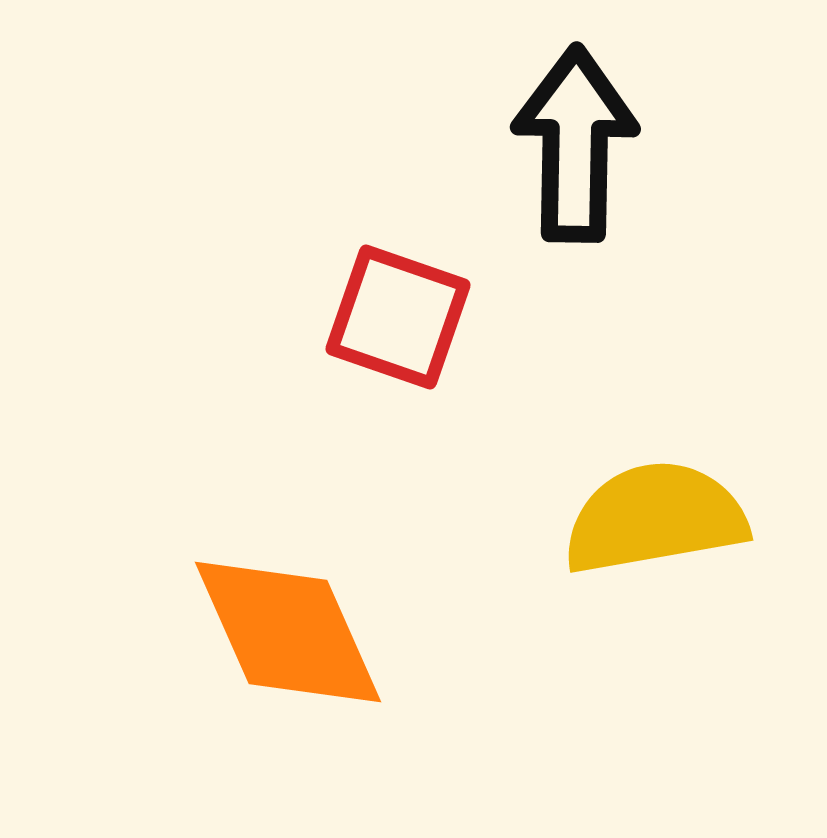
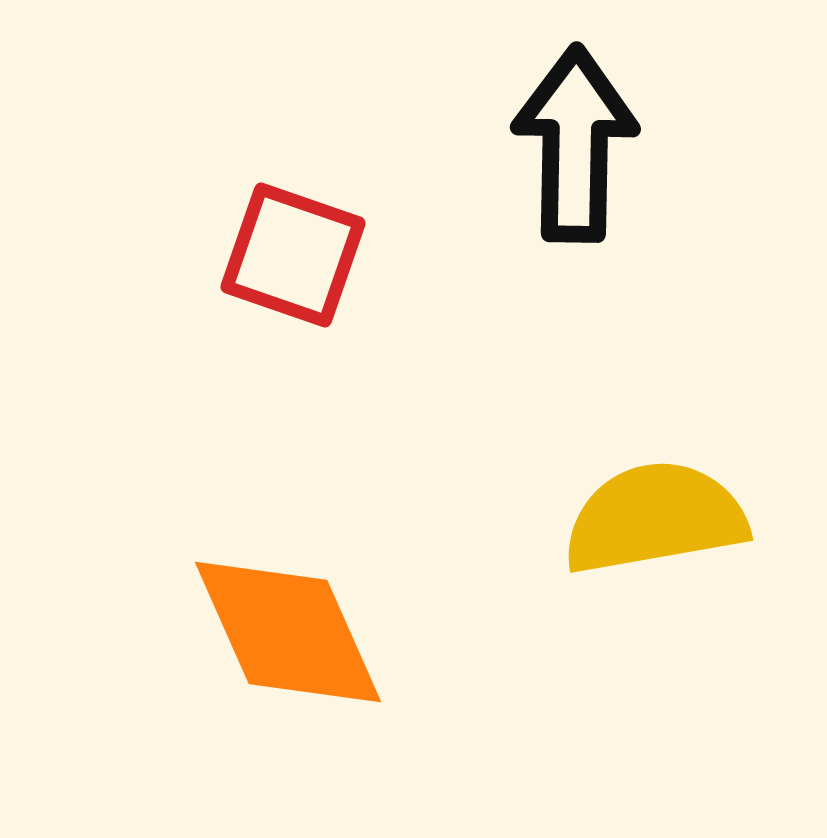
red square: moved 105 px left, 62 px up
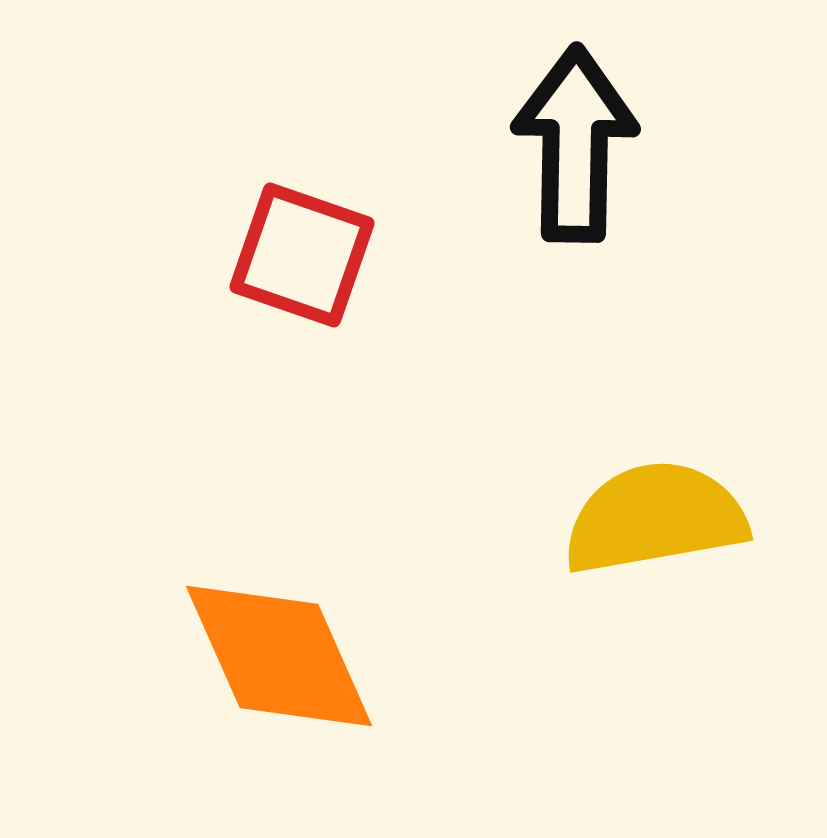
red square: moved 9 px right
orange diamond: moved 9 px left, 24 px down
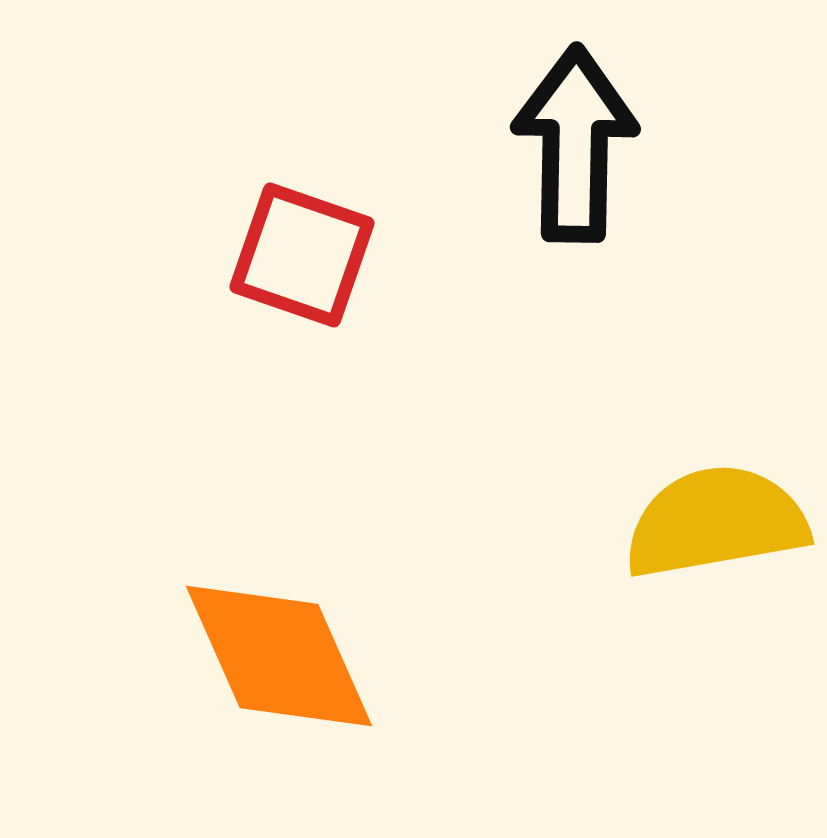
yellow semicircle: moved 61 px right, 4 px down
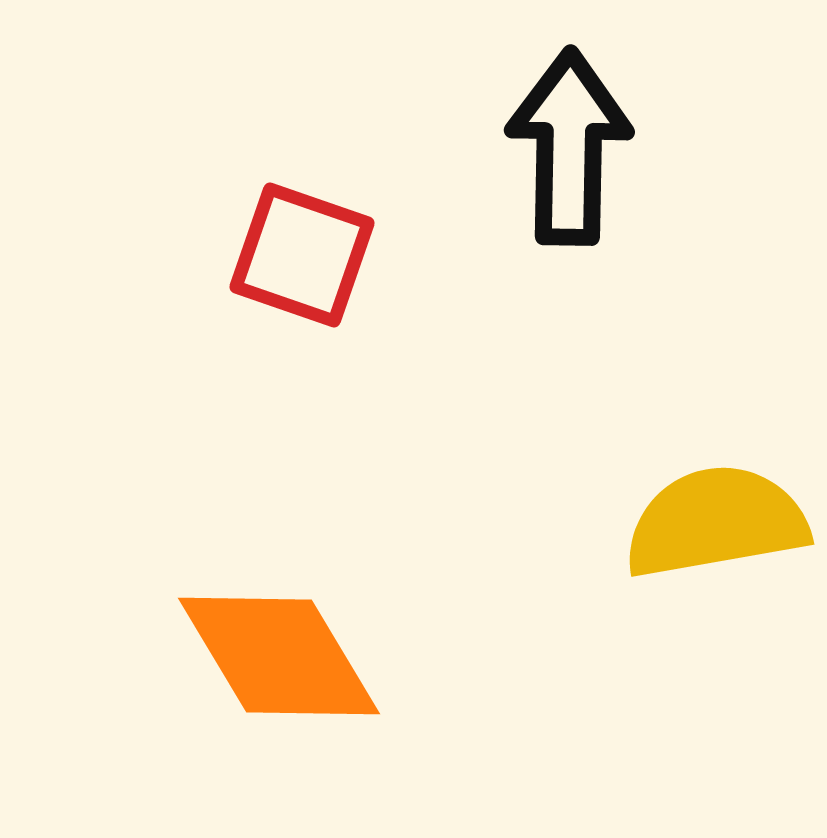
black arrow: moved 6 px left, 3 px down
orange diamond: rotated 7 degrees counterclockwise
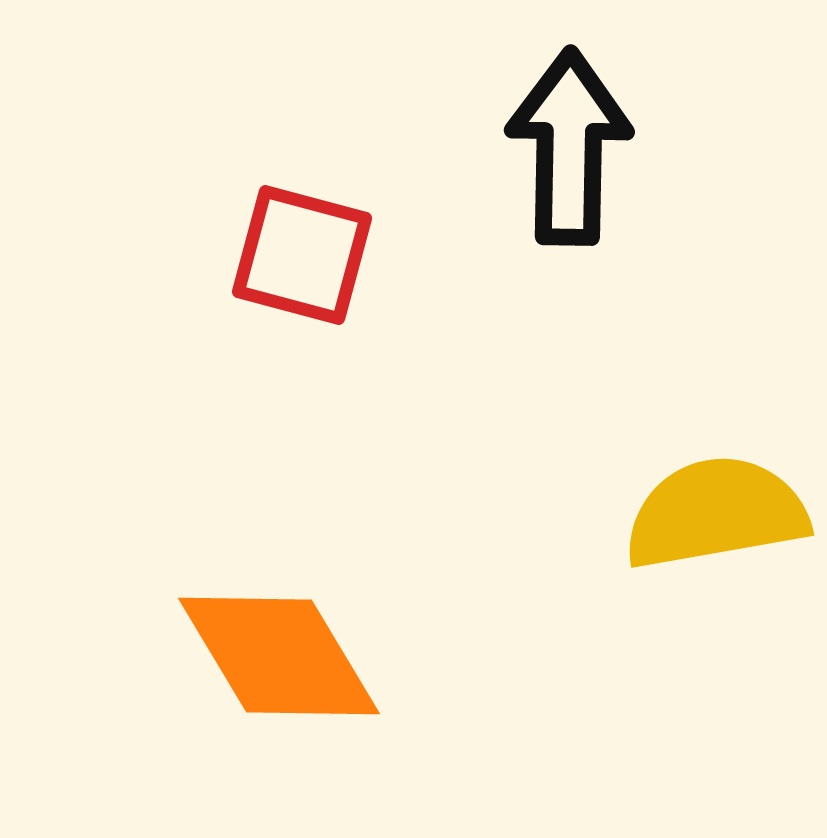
red square: rotated 4 degrees counterclockwise
yellow semicircle: moved 9 px up
